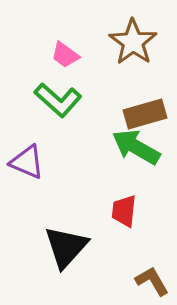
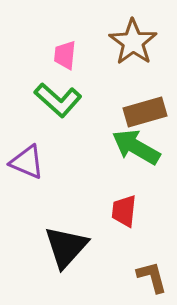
pink trapezoid: rotated 60 degrees clockwise
brown rectangle: moved 2 px up
brown L-shape: moved 4 px up; rotated 15 degrees clockwise
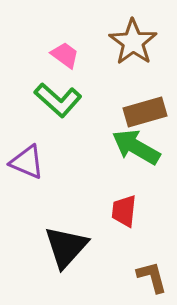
pink trapezoid: rotated 120 degrees clockwise
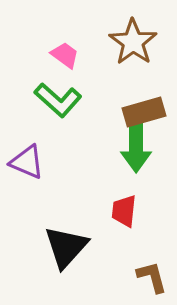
brown rectangle: moved 1 px left
green arrow: rotated 120 degrees counterclockwise
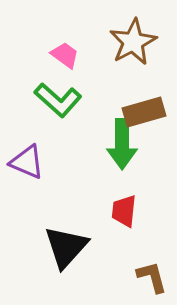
brown star: rotated 9 degrees clockwise
green arrow: moved 14 px left, 3 px up
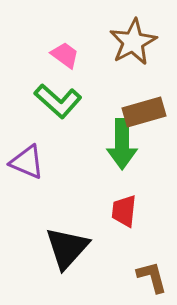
green L-shape: moved 1 px down
black triangle: moved 1 px right, 1 px down
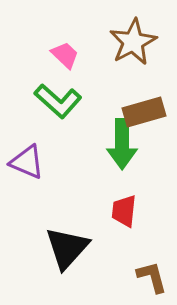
pink trapezoid: rotated 8 degrees clockwise
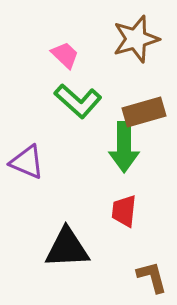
brown star: moved 3 px right, 3 px up; rotated 12 degrees clockwise
green L-shape: moved 20 px right
green arrow: moved 2 px right, 3 px down
black triangle: rotated 45 degrees clockwise
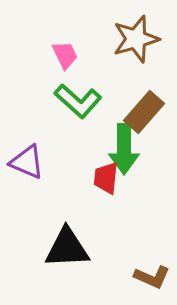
pink trapezoid: rotated 20 degrees clockwise
brown rectangle: rotated 33 degrees counterclockwise
green arrow: moved 2 px down
red trapezoid: moved 18 px left, 33 px up
brown L-shape: rotated 129 degrees clockwise
